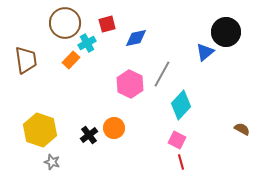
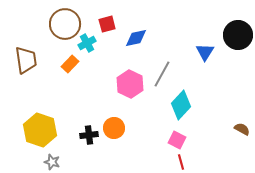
brown circle: moved 1 px down
black circle: moved 12 px right, 3 px down
blue triangle: rotated 18 degrees counterclockwise
orange rectangle: moved 1 px left, 4 px down
black cross: rotated 30 degrees clockwise
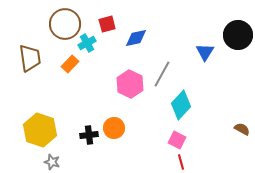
brown trapezoid: moved 4 px right, 2 px up
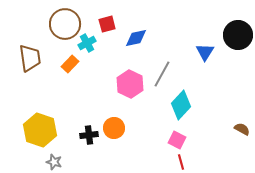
gray star: moved 2 px right
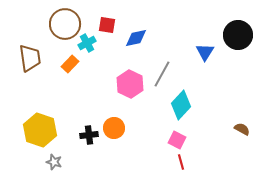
red square: moved 1 px down; rotated 24 degrees clockwise
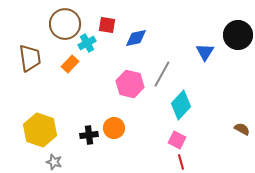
pink hexagon: rotated 12 degrees counterclockwise
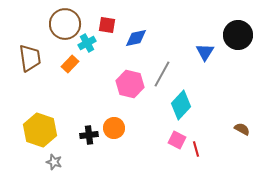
red line: moved 15 px right, 13 px up
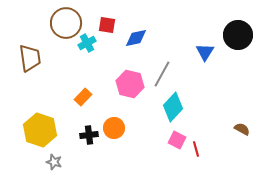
brown circle: moved 1 px right, 1 px up
orange rectangle: moved 13 px right, 33 px down
cyan diamond: moved 8 px left, 2 px down
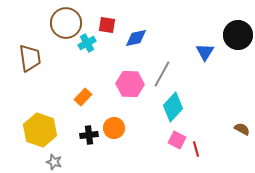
pink hexagon: rotated 12 degrees counterclockwise
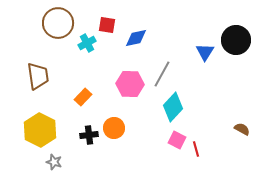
brown circle: moved 8 px left
black circle: moved 2 px left, 5 px down
brown trapezoid: moved 8 px right, 18 px down
yellow hexagon: rotated 8 degrees clockwise
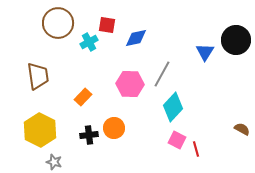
cyan cross: moved 2 px right, 1 px up
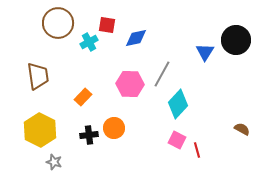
cyan diamond: moved 5 px right, 3 px up
red line: moved 1 px right, 1 px down
